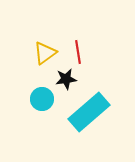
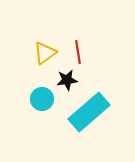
black star: moved 1 px right, 1 px down
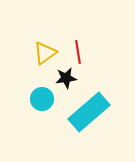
black star: moved 1 px left, 2 px up
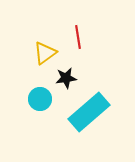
red line: moved 15 px up
cyan circle: moved 2 px left
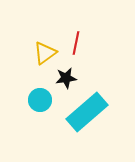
red line: moved 2 px left, 6 px down; rotated 20 degrees clockwise
cyan circle: moved 1 px down
cyan rectangle: moved 2 px left
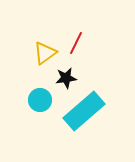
red line: rotated 15 degrees clockwise
cyan rectangle: moved 3 px left, 1 px up
